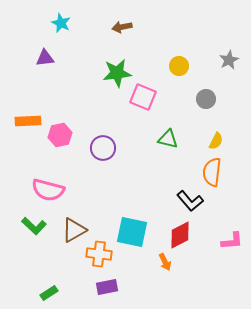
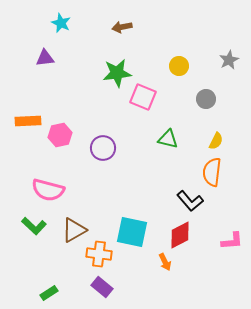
purple rectangle: moved 5 px left; rotated 50 degrees clockwise
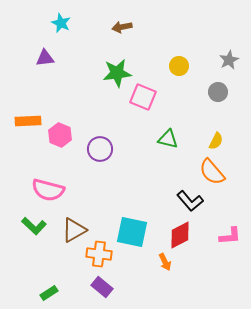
gray circle: moved 12 px right, 7 px up
pink hexagon: rotated 25 degrees counterclockwise
purple circle: moved 3 px left, 1 px down
orange semicircle: rotated 48 degrees counterclockwise
pink L-shape: moved 2 px left, 5 px up
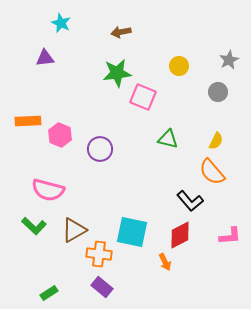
brown arrow: moved 1 px left, 5 px down
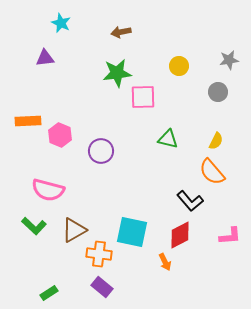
gray star: rotated 18 degrees clockwise
pink square: rotated 24 degrees counterclockwise
purple circle: moved 1 px right, 2 px down
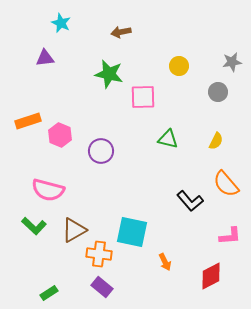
gray star: moved 3 px right, 2 px down
green star: moved 8 px left, 1 px down; rotated 20 degrees clockwise
orange rectangle: rotated 15 degrees counterclockwise
orange semicircle: moved 14 px right, 12 px down
red diamond: moved 31 px right, 41 px down
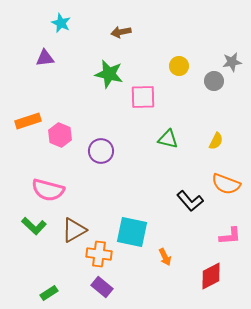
gray circle: moved 4 px left, 11 px up
orange semicircle: rotated 28 degrees counterclockwise
orange arrow: moved 5 px up
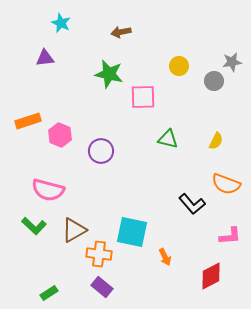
black L-shape: moved 2 px right, 3 px down
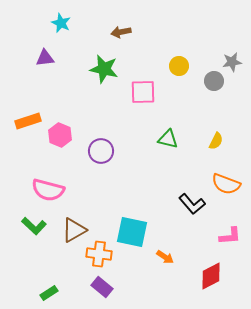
green star: moved 5 px left, 5 px up
pink square: moved 5 px up
orange arrow: rotated 30 degrees counterclockwise
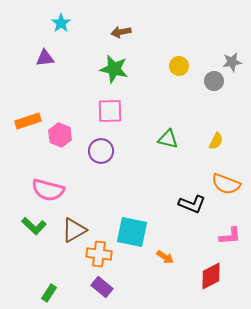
cyan star: rotated 12 degrees clockwise
green star: moved 10 px right
pink square: moved 33 px left, 19 px down
black L-shape: rotated 28 degrees counterclockwise
green rectangle: rotated 24 degrees counterclockwise
